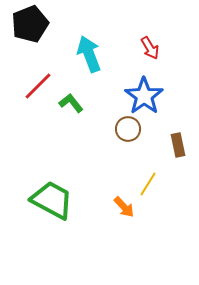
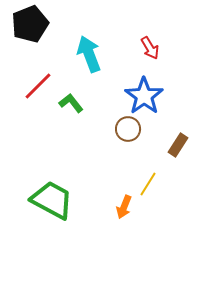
brown rectangle: rotated 45 degrees clockwise
orange arrow: rotated 65 degrees clockwise
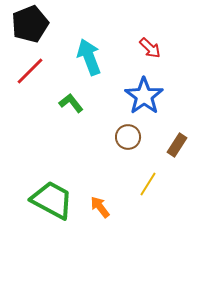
red arrow: rotated 15 degrees counterclockwise
cyan arrow: moved 3 px down
red line: moved 8 px left, 15 px up
brown circle: moved 8 px down
brown rectangle: moved 1 px left
orange arrow: moved 24 px left; rotated 120 degrees clockwise
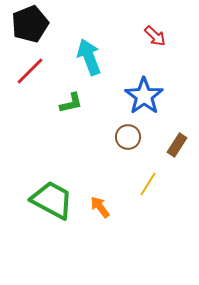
red arrow: moved 5 px right, 12 px up
green L-shape: rotated 115 degrees clockwise
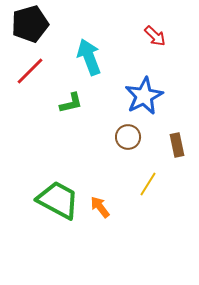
black pentagon: rotated 6 degrees clockwise
blue star: rotated 9 degrees clockwise
brown rectangle: rotated 45 degrees counterclockwise
green trapezoid: moved 6 px right
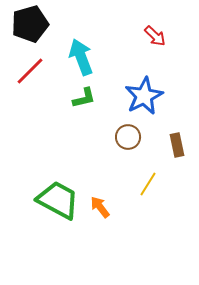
cyan arrow: moved 8 px left
green L-shape: moved 13 px right, 5 px up
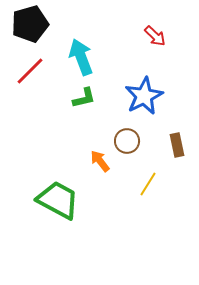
brown circle: moved 1 px left, 4 px down
orange arrow: moved 46 px up
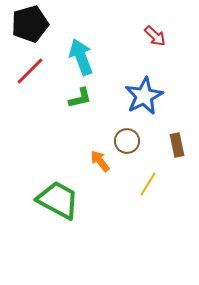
green L-shape: moved 4 px left
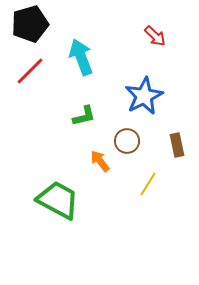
green L-shape: moved 4 px right, 18 px down
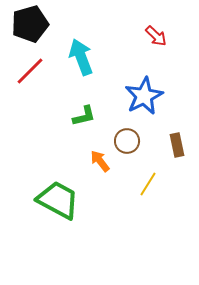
red arrow: moved 1 px right
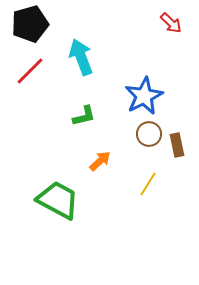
red arrow: moved 15 px right, 13 px up
brown circle: moved 22 px right, 7 px up
orange arrow: rotated 85 degrees clockwise
